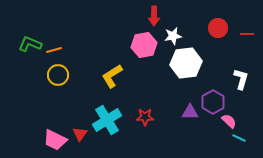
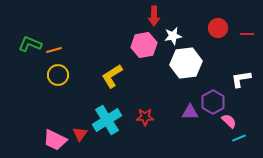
white L-shape: rotated 115 degrees counterclockwise
cyan line: rotated 48 degrees counterclockwise
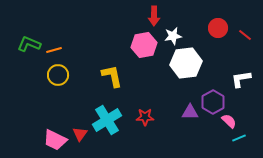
red line: moved 2 px left, 1 px down; rotated 40 degrees clockwise
green L-shape: moved 1 px left
yellow L-shape: rotated 110 degrees clockwise
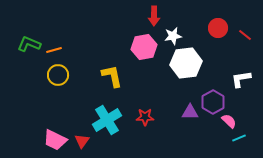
pink hexagon: moved 2 px down
red triangle: moved 2 px right, 7 px down
